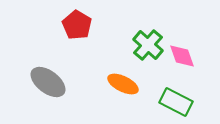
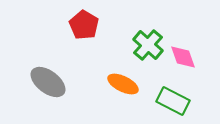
red pentagon: moved 7 px right
pink diamond: moved 1 px right, 1 px down
green rectangle: moved 3 px left, 1 px up
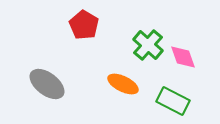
gray ellipse: moved 1 px left, 2 px down
